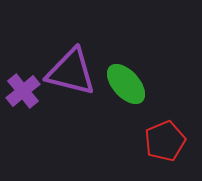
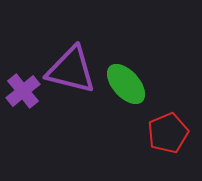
purple triangle: moved 2 px up
red pentagon: moved 3 px right, 8 px up
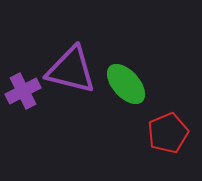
purple cross: rotated 12 degrees clockwise
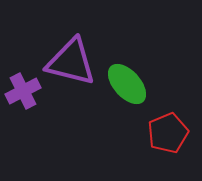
purple triangle: moved 8 px up
green ellipse: moved 1 px right
